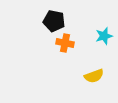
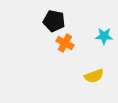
cyan star: rotated 18 degrees clockwise
orange cross: rotated 18 degrees clockwise
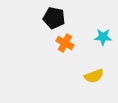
black pentagon: moved 3 px up
cyan star: moved 1 px left, 1 px down
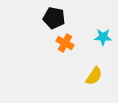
yellow semicircle: rotated 36 degrees counterclockwise
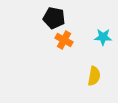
orange cross: moved 1 px left, 3 px up
yellow semicircle: rotated 24 degrees counterclockwise
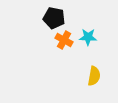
cyan star: moved 15 px left
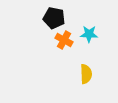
cyan star: moved 1 px right, 3 px up
yellow semicircle: moved 8 px left, 2 px up; rotated 12 degrees counterclockwise
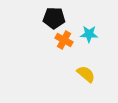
black pentagon: rotated 10 degrees counterclockwise
yellow semicircle: rotated 48 degrees counterclockwise
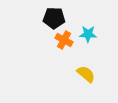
cyan star: moved 1 px left
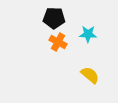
orange cross: moved 6 px left, 2 px down
yellow semicircle: moved 4 px right, 1 px down
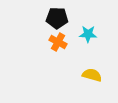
black pentagon: moved 3 px right
yellow semicircle: moved 2 px right; rotated 24 degrees counterclockwise
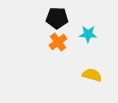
orange cross: rotated 24 degrees clockwise
